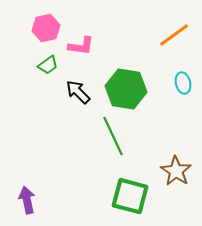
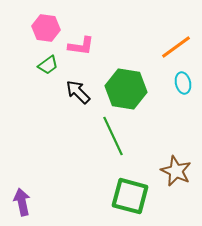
pink hexagon: rotated 20 degrees clockwise
orange line: moved 2 px right, 12 px down
brown star: rotated 8 degrees counterclockwise
purple arrow: moved 5 px left, 2 px down
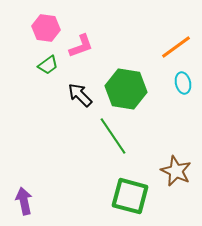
pink L-shape: rotated 28 degrees counterclockwise
black arrow: moved 2 px right, 3 px down
green line: rotated 9 degrees counterclockwise
purple arrow: moved 2 px right, 1 px up
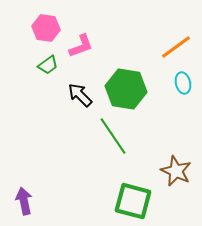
green square: moved 3 px right, 5 px down
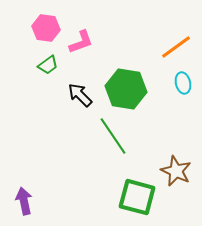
pink L-shape: moved 4 px up
green square: moved 4 px right, 4 px up
